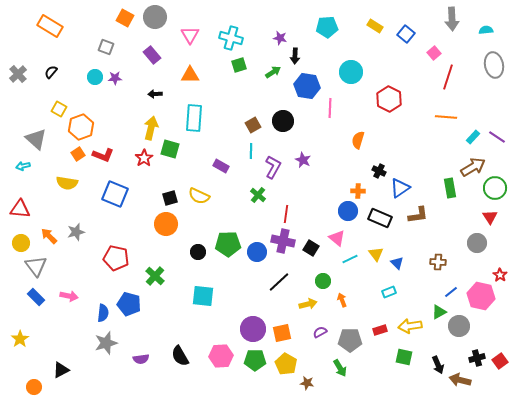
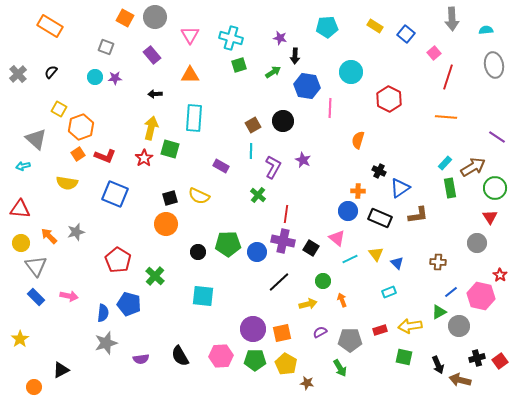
cyan rectangle at (473, 137): moved 28 px left, 26 px down
red L-shape at (103, 155): moved 2 px right, 1 px down
red pentagon at (116, 258): moved 2 px right, 2 px down; rotated 20 degrees clockwise
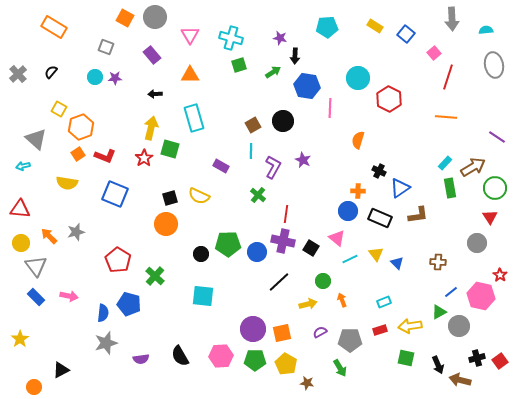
orange rectangle at (50, 26): moved 4 px right, 1 px down
cyan circle at (351, 72): moved 7 px right, 6 px down
cyan rectangle at (194, 118): rotated 20 degrees counterclockwise
black circle at (198, 252): moved 3 px right, 2 px down
cyan rectangle at (389, 292): moved 5 px left, 10 px down
green square at (404, 357): moved 2 px right, 1 px down
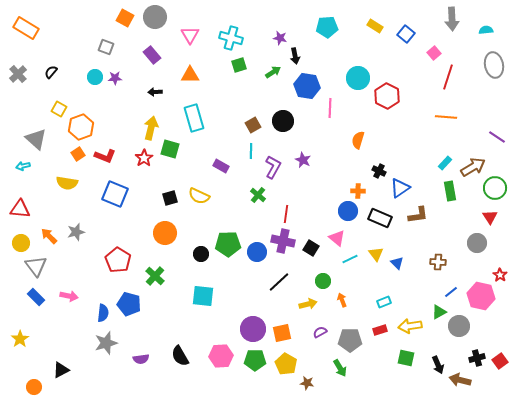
orange rectangle at (54, 27): moved 28 px left, 1 px down
black arrow at (295, 56): rotated 14 degrees counterclockwise
black arrow at (155, 94): moved 2 px up
red hexagon at (389, 99): moved 2 px left, 3 px up
green rectangle at (450, 188): moved 3 px down
orange circle at (166, 224): moved 1 px left, 9 px down
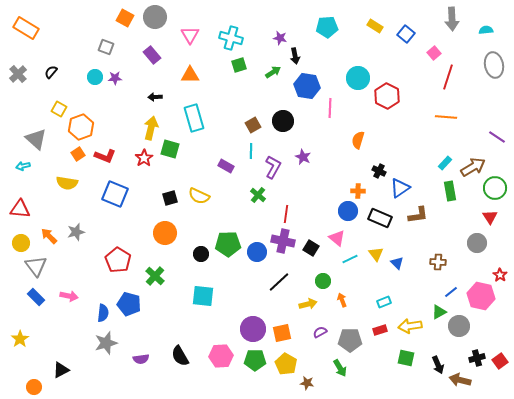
black arrow at (155, 92): moved 5 px down
purple star at (303, 160): moved 3 px up
purple rectangle at (221, 166): moved 5 px right
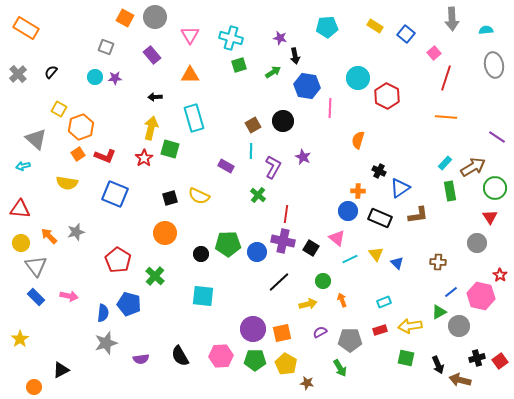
red line at (448, 77): moved 2 px left, 1 px down
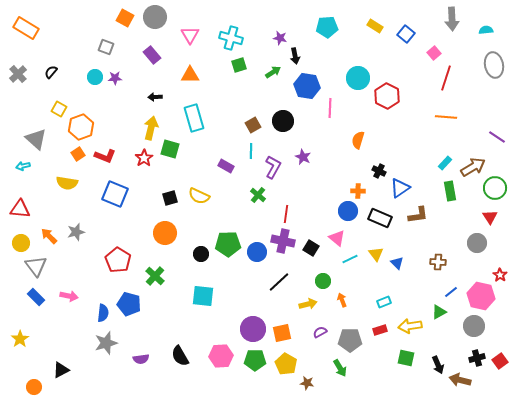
gray circle at (459, 326): moved 15 px right
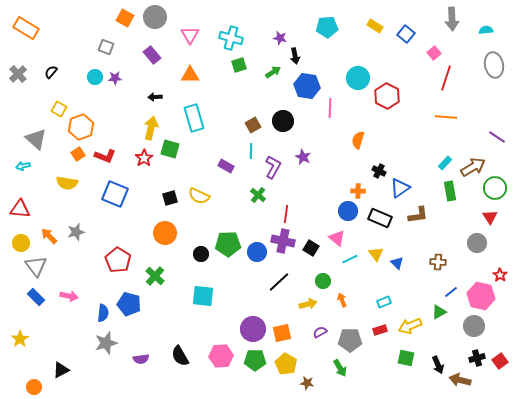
yellow arrow at (410, 326): rotated 15 degrees counterclockwise
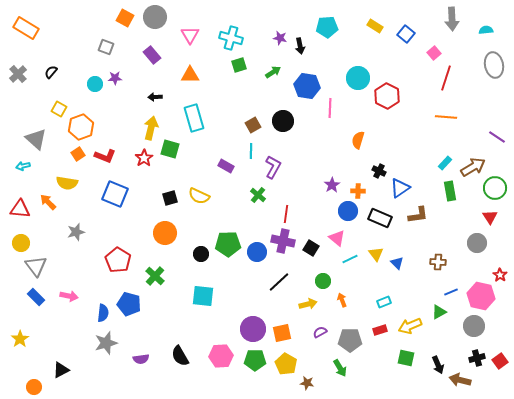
black arrow at (295, 56): moved 5 px right, 10 px up
cyan circle at (95, 77): moved 7 px down
purple star at (303, 157): moved 29 px right, 28 px down; rotated 14 degrees clockwise
orange arrow at (49, 236): moved 1 px left, 34 px up
blue line at (451, 292): rotated 16 degrees clockwise
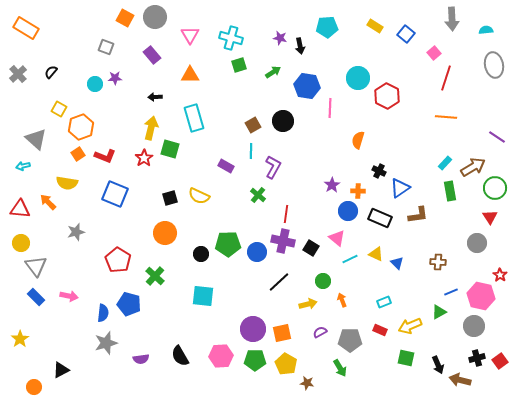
yellow triangle at (376, 254): rotated 28 degrees counterclockwise
red rectangle at (380, 330): rotated 40 degrees clockwise
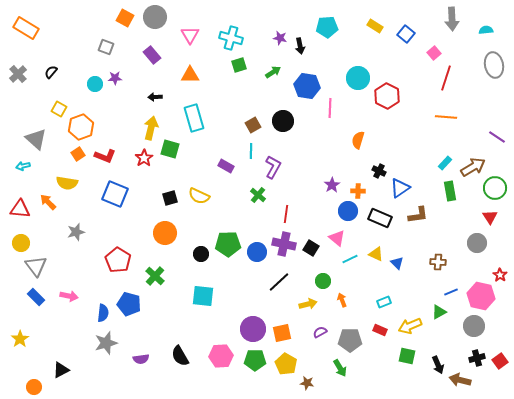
purple cross at (283, 241): moved 1 px right, 3 px down
green square at (406, 358): moved 1 px right, 2 px up
